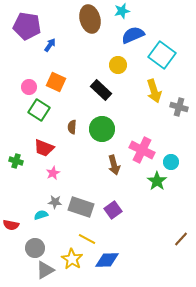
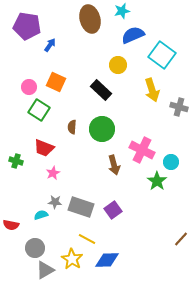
yellow arrow: moved 2 px left, 1 px up
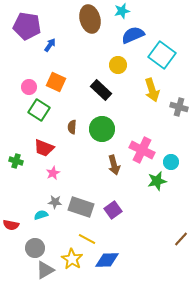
green star: rotated 24 degrees clockwise
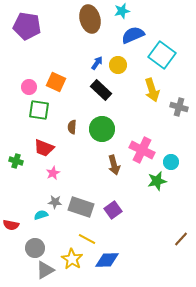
blue arrow: moved 47 px right, 18 px down
green square: rotated 25 degrees counterclockwise
